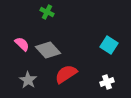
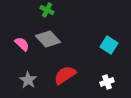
green cross: moved 2 px up
gray diamond: moved 11 px up
red semicircle: moved 1 px left, 1 px down
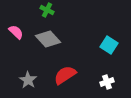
pink semicircle: moved 6 px left, 12 px up
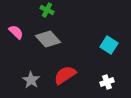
gray star: moved 3 px right
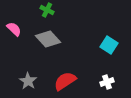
pink semicircle: moved 2 px left, 3 px up
red semicircle: moved 6 px down
gray star: moved 3 px left, 1 px down
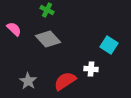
white cross: moved 16 px left, 13 px up; rotated 24 degrees clockwise
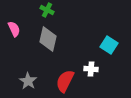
pink semicircle: rotated 21 degrees clockwise
gray diamond: rotated 55 degrees clockwise
red semicircle: rotated 30 degrees counterclockwise
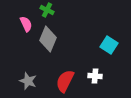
pink semicircle: moved 12 px right, 5 px up
gray diamond: rotated 10 degrees clockwise
white cross: moved 4 px right, 7 px down
gray star: rotated 12 degrees counterclockwise
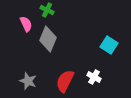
white cross: moved 1 px left, 1 px down; rotated 24 degrees clockwise
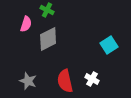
pink semicircle: rotated 42 degrees clockwise
gray diamond: rotated 40 degrees clockwise
cyan square: rotated 24 degrees clockwise
white cross: moved 2 px left, 2 px down
red semicircle: rotated 40 degrees counterclockwise
